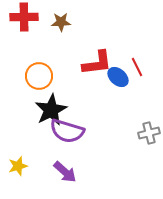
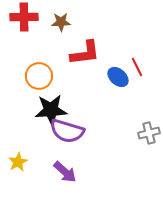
red L-shape: moved 12 px left, 10 px up
black star: rotated 24 degrees clockwise
yellow star: moved 4 px up; rotated 12 degrees counterclockwise
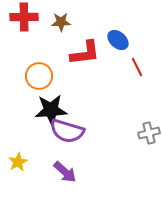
blue ellipse: moved 37 px up
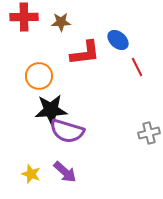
yellow star: moved 13 px right, 12 px down; rotated 24 degrees counterclockwise
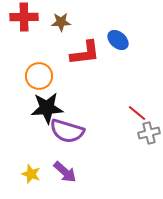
red line: moved 46 px down; rotated 24 degrees counterclockwise
black star: moved 4 px left, 2 px up
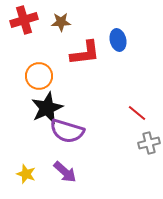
red cross: moved 3 px down; rotated 16 degrees counterclockwise
blue ellipse: rotated 35 degrees clockwise
black star: rotated 20 degrees counterclockwise
gray cross: moved 10 px down
yellow star: moved 5 px left
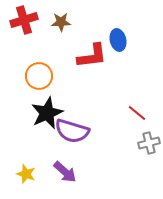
red L-shape: moved 7 px right, 3 px down
black star: moved 5 px down
purple semicircle: moved 5 px right
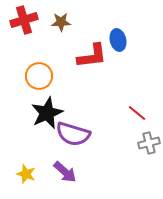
purple semicircle: moved 1 px right, 3 px down
